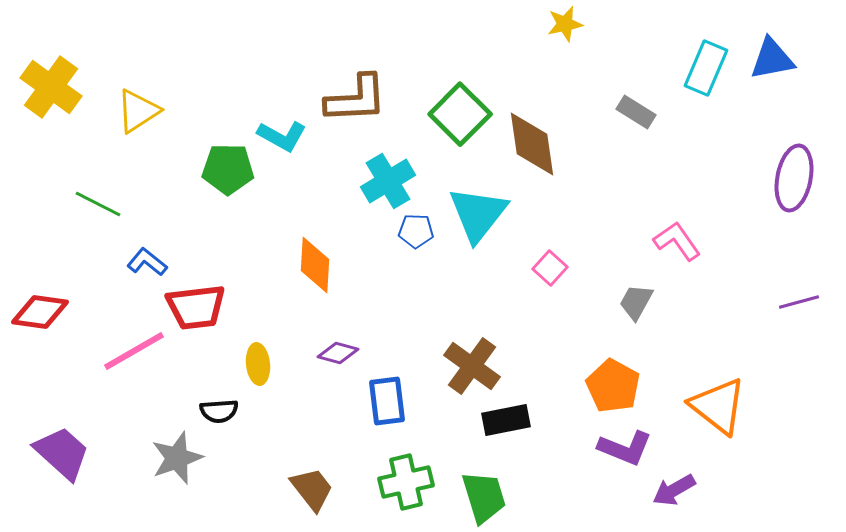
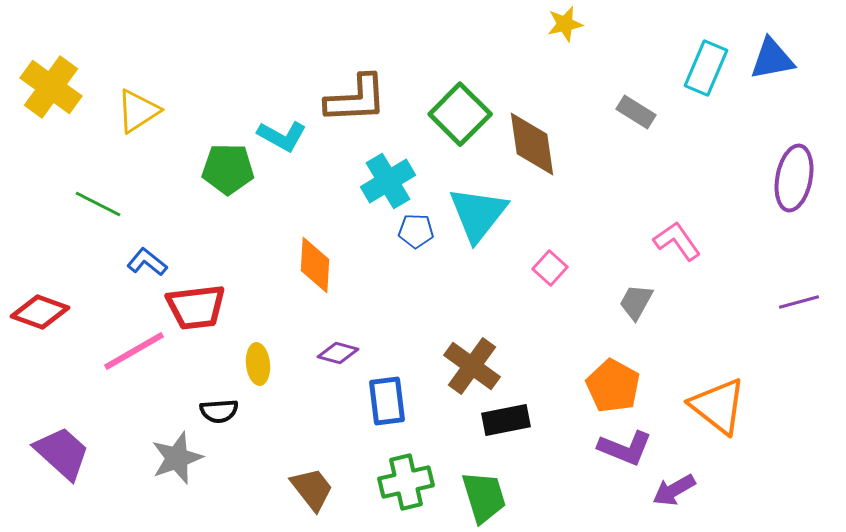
red diamond: rotated 12 degrees clockwise
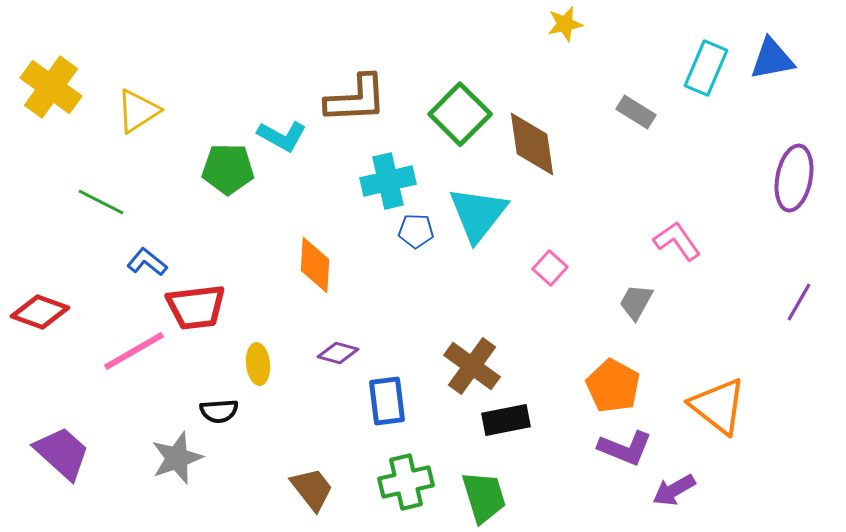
cyan cross: rotated 18 degrees clockwise
green line: moved 3 px right, 2 px up
purple line: rotated 45 degrees counterclockwise
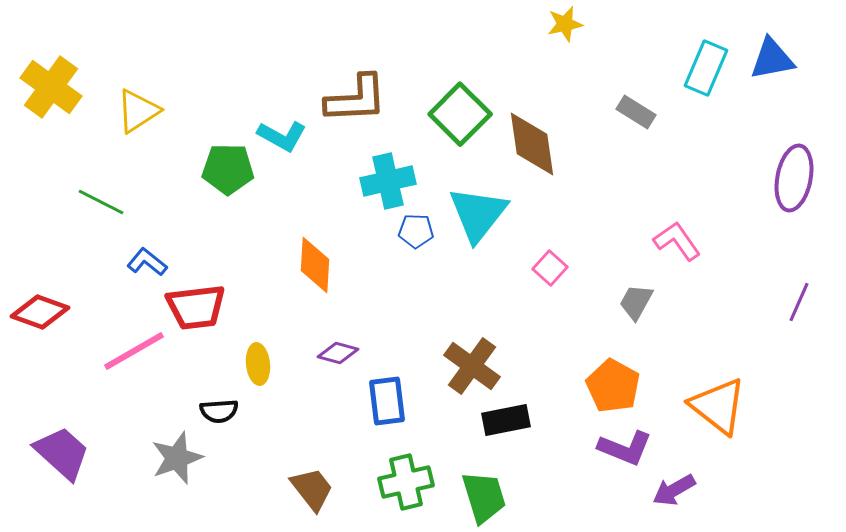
purple line: rotated 6 degrees counterclockwise
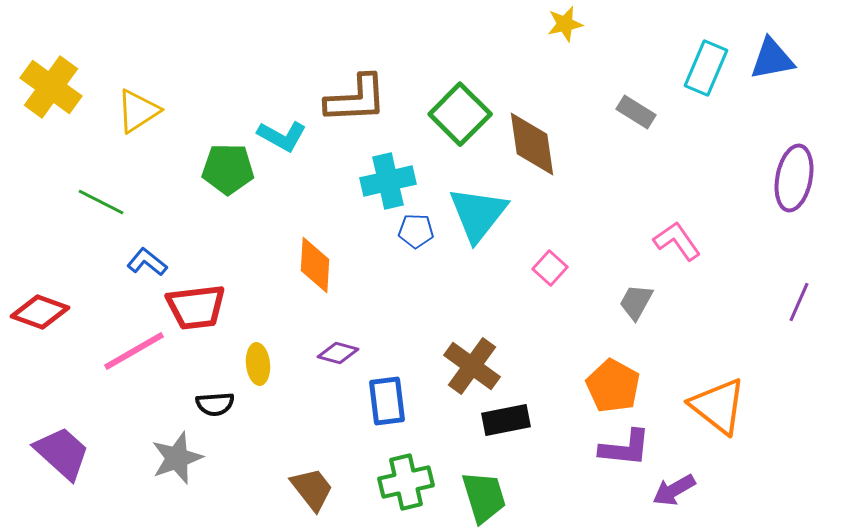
black semicircle: moved 4 px left, 7 px up
purple L-shape: rotated 16 degrees counterclockwise
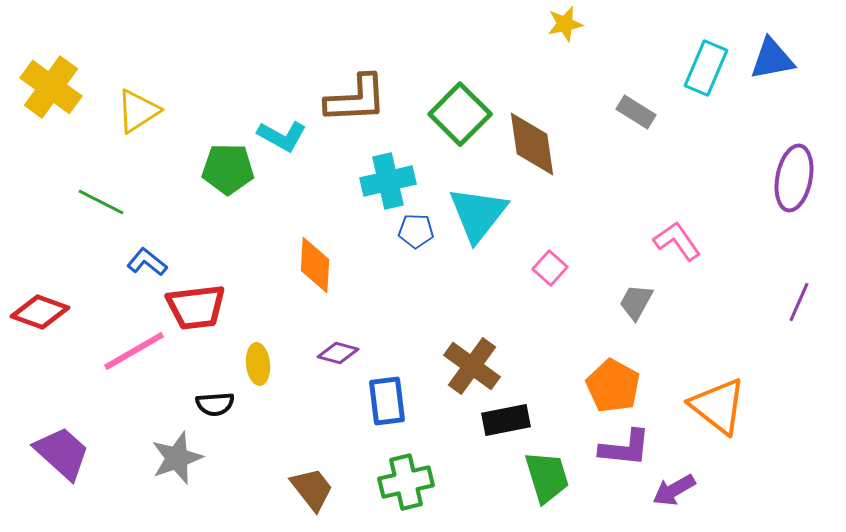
green trapezoid: moved 63 px right, 20 px up
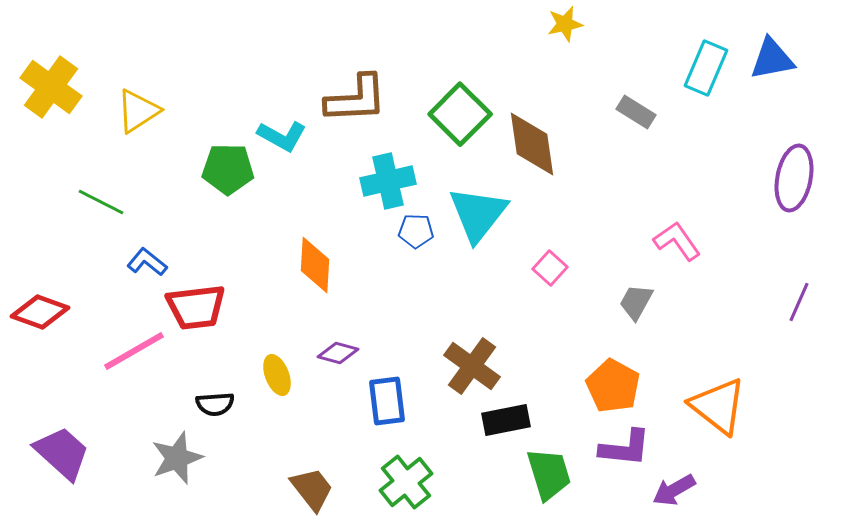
yellow ellipse: moved 19 px right, 11 px down; rotated 15 degrees counterclockwise
green trapezoid: moved 2 px right, 3 px up
green cross: rotated 26 degrees counterclockwise
